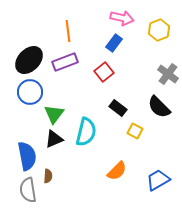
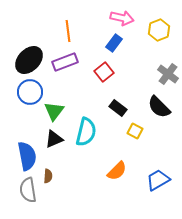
green triangle: moved 3 px up
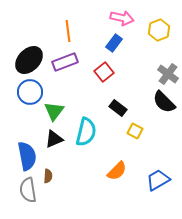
black semicircle: moved 5 px right, 5 px up
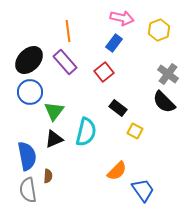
purple rectangle: rotated 70 degrees clockwise
blue trapezoid: moved 15 px left, 10 px down; rotated 85 degrees clockwise
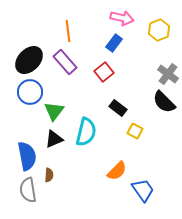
brown semicircle: moved 1 px right, 1 px up
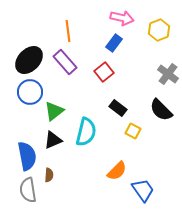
black semicircle: moved 3 px left, 8 px down
green triangle: rotated 15 degrees clockwise
yellow square: moved 2 px left
black triangle: moved 1 px left, 1 px down
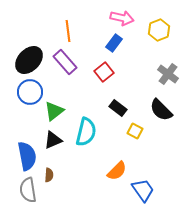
yellow square: moved 2 px right
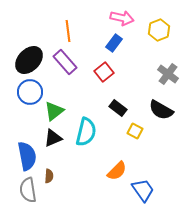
black semicircle: rotated 15 degrees counterclockwise
black triangle: moved 2 px up
brown semicircle: moved 1 px down
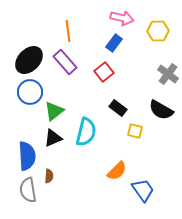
yellow hexagon: moved 1 px left, 1 px down; rotated 20 degrees clockwise
yellow square: rotated 14 degrees counterclockwise
blue semicircle: rotated 8 degrees clockwise
